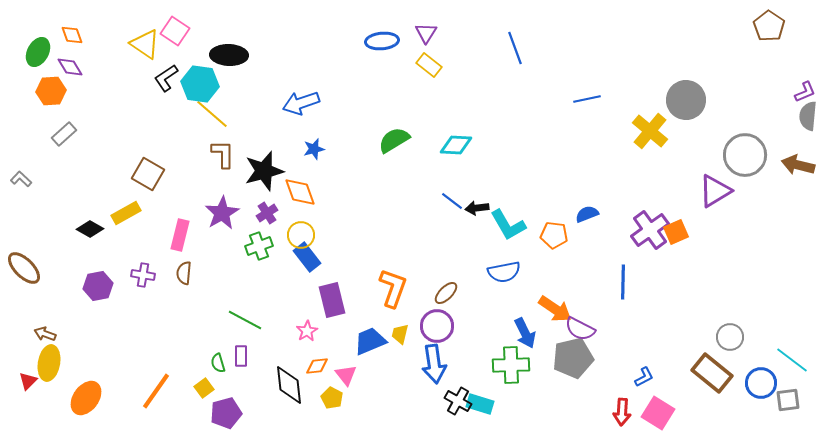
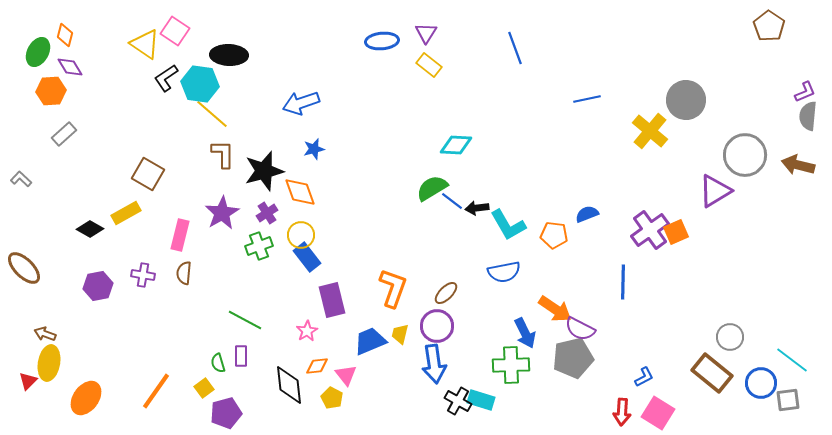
orange diamond at (72, 35): moved 7 px left; rotated 35 degrees clockwise
green semicircle at (394, 140): moved 38 px right, 48 px down
cyan rectangle at (480, 404): moved 1 px right, 4 px up
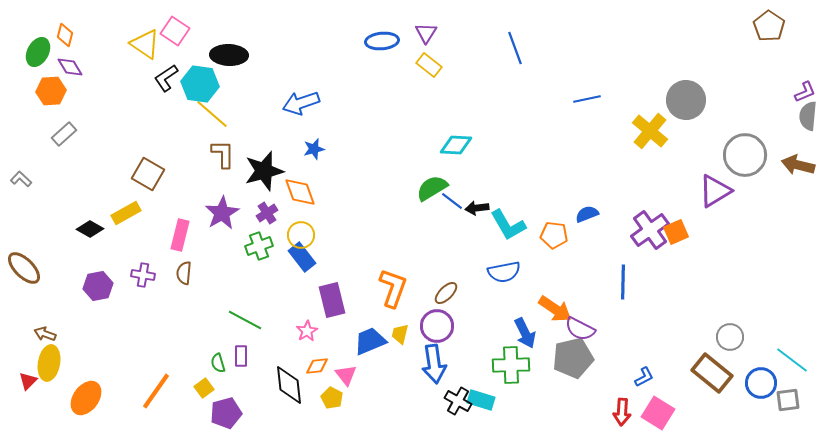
blue rectangle at (307, 257): moved 5 px left
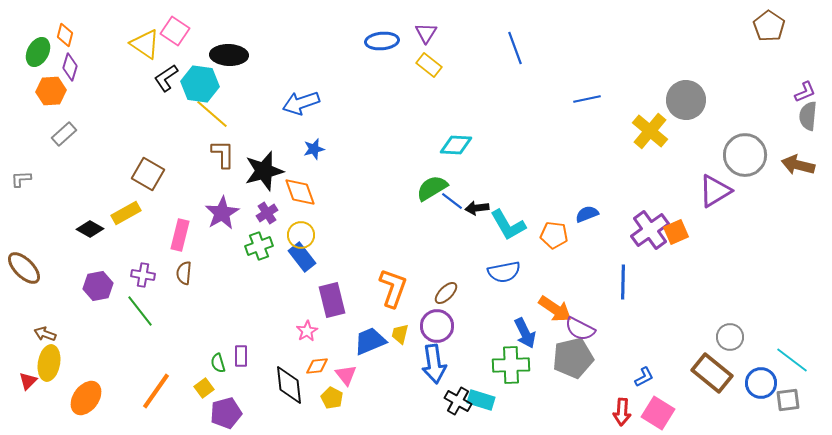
purple diamond at (70, 67): rotated 48 degrees clockwise
gray L-shape at (21, 179): rotated 45 degrees counterclockwise
green line at (245, 320): moved 105 px left, 9 px up; rotated 24 degrees clockwise
